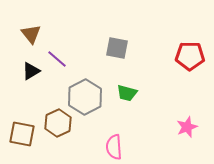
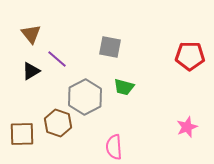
gray square: moved 7 px left, 1 px up
green trapezoid: moved 3 px left, 6 px up
brown hexagon: rotated 16 degrees counterclockwise
brown square: rotated 12 degrees counterclockwise
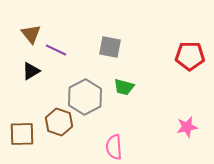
purple line: moved 1 px left, 9 px up; rotated 15 degrees counterclockwise
brown hexagon: moved 1 px right, 1 px up
pink star: rotated 10 degrees clockwise
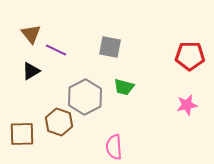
pink star: moved 22 px up
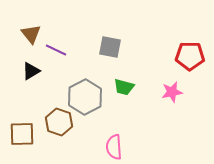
pink star: moved 15 px left, 13 px up
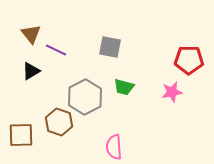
red pentagon: moved 1 px left, 4 px down
brown square: moved 1 px left, 1 px down
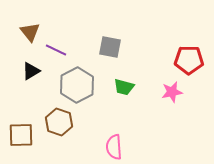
brown triangle: moved 1 px left, 2 px up
gray hexagon: moved 8 px left, 12 px up
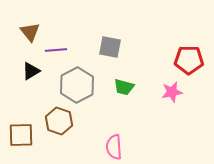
purple line: rotated 30 degrees counterclockwise
brown hexagon: moved 1 px up
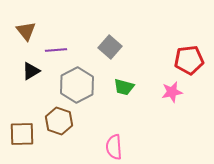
brown triangle: moved 4 px left, 1 px up
gray square: rotated 30 degrees clockwise
red pentagon: rotated 8 degrees counterclockwise
brown square: moved 1 px right, 1 px up
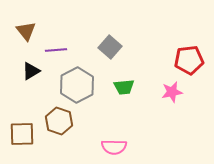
green trapezoid: rotated 20 degrees counterclockwise
pink semicircle: rotated 85 degrees counterclockwise
